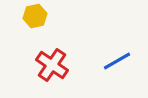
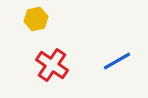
yellow hexagon: moved 1 px right, 3 px down
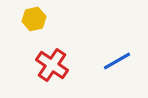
yellow hexagon: moved 2 px left
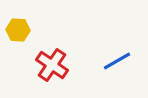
yellow hexagon: moved 16 px left, 11 px down; rotated 15 degrees clockwise
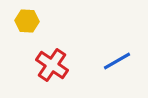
yellow hexagon: moved 9 px right, 9 px up
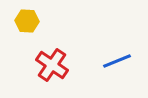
blue line: rotated 8 degrees clockwise
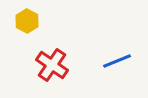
yellow hexagon: rotated 25 degrees clockwise
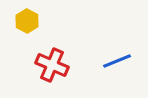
red cross: rotated 12 degrees counterclockwise
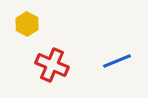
yellow hexagon: moved 3 px down
